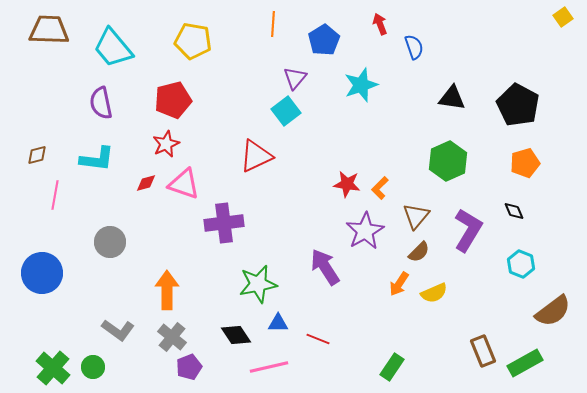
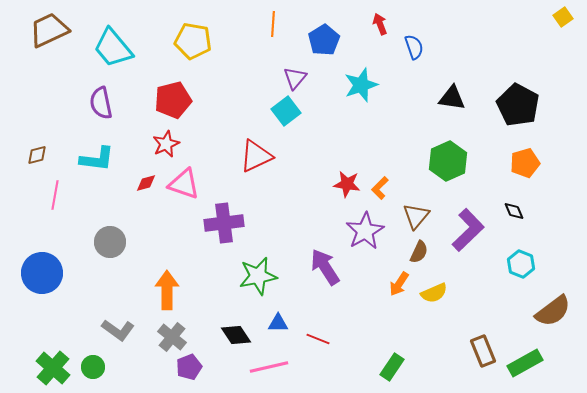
brown trapezoid at (49, 30): rotated 27 degrees counterclockwise
purple L-shape at (468, 230): rotated 15 degrees clockwise
brown semicircle at (419, 252): rotated 20 degrees counterclockwise
green star at (258, 284): moved 8 px up
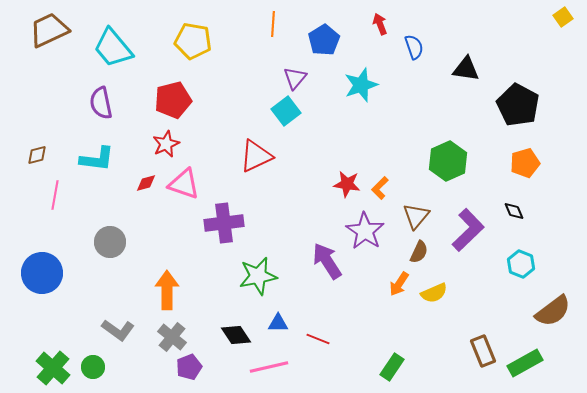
black triangle at (452, 98): moved 14 px right, 29 px up
purple star at (365, 231): rotated 9 degrees counterclockwise
purple arrow at (325, 267): moved 2 px right, 6 px up
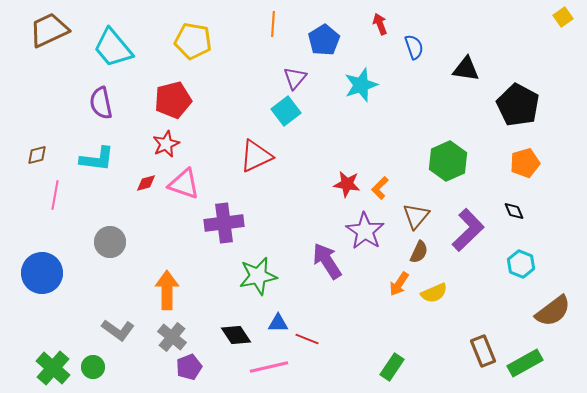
red line at (318, 339): moved 11 px left
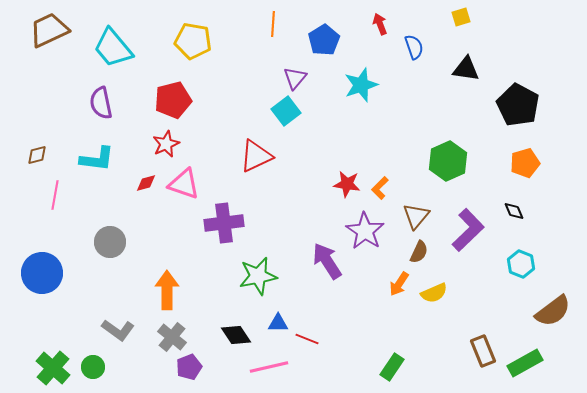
yellow square at (563, 17): moved 102 px left; rotated 18 degrees clockwise
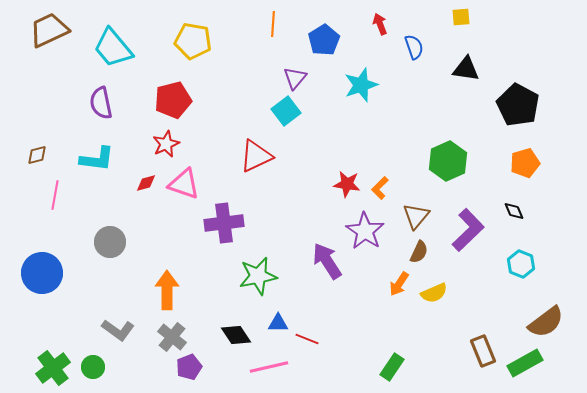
yellow square at (461, 17): rotated 12 degrees clockwise
brown semicircle at (553, 311): moved 7 px left, 11 px down
green cross at (53, 368): rotated 12 degrees clockwise
